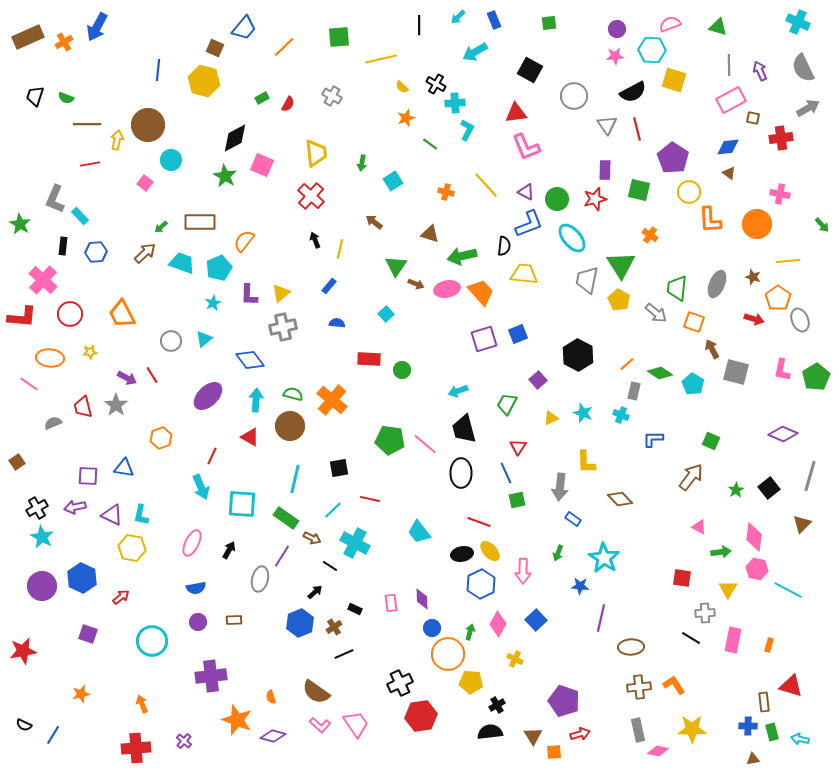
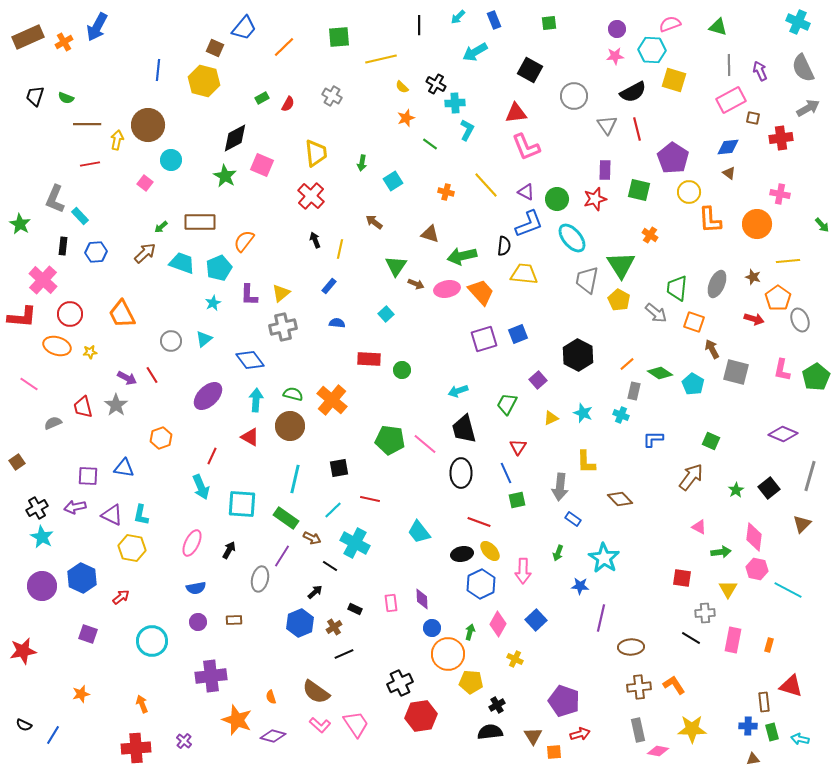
orange ellipse at (50, 358): moved 7 px right, 12 px up; rotated 12 degrees clockwise
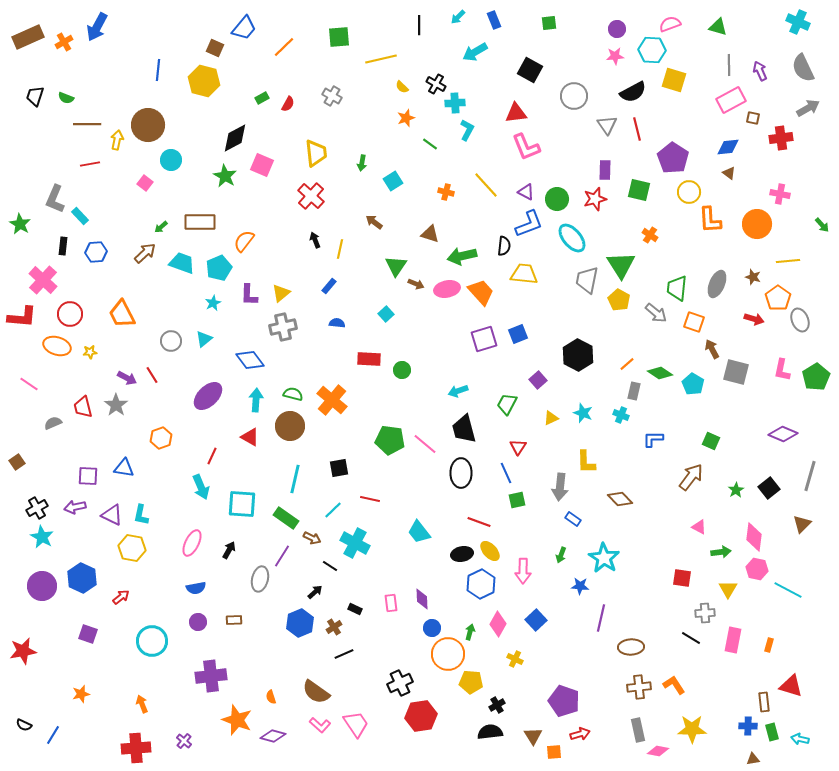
green arrow at (558, 553): moved 3 px right, 2 px down
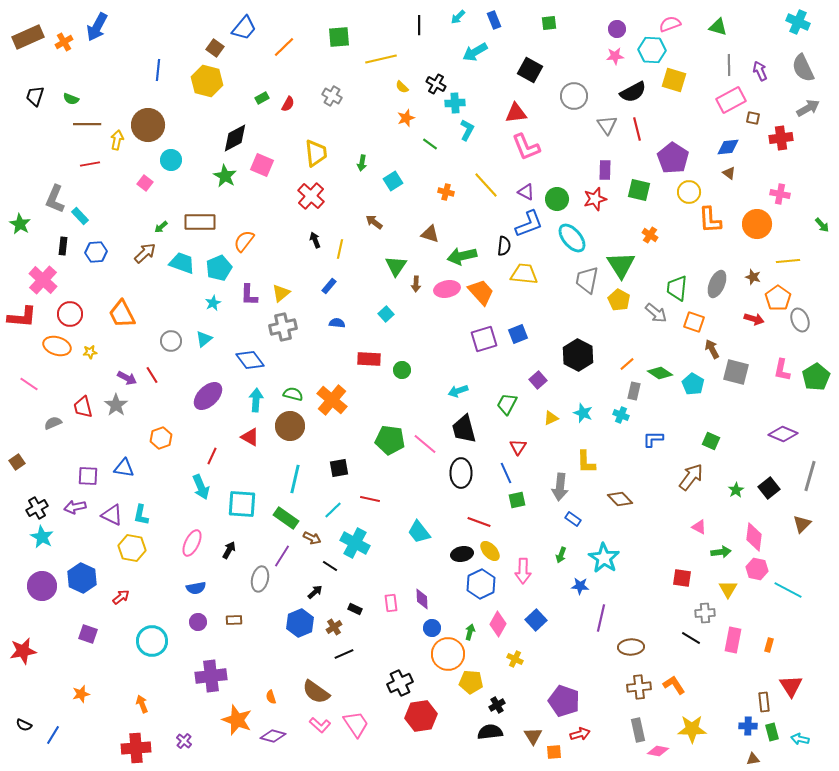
brown square at (215, 48): rotated 12 degrees clockwise
yellow hexagon at (204, 81): moved 3 px right
green semicircle at (66, 98): moved 5 px right, 1 px down
brown arrow at (416, 284): rotated 70 degrees clockwise
red triangle at (791, 686): rotated 40 degrees clockwise
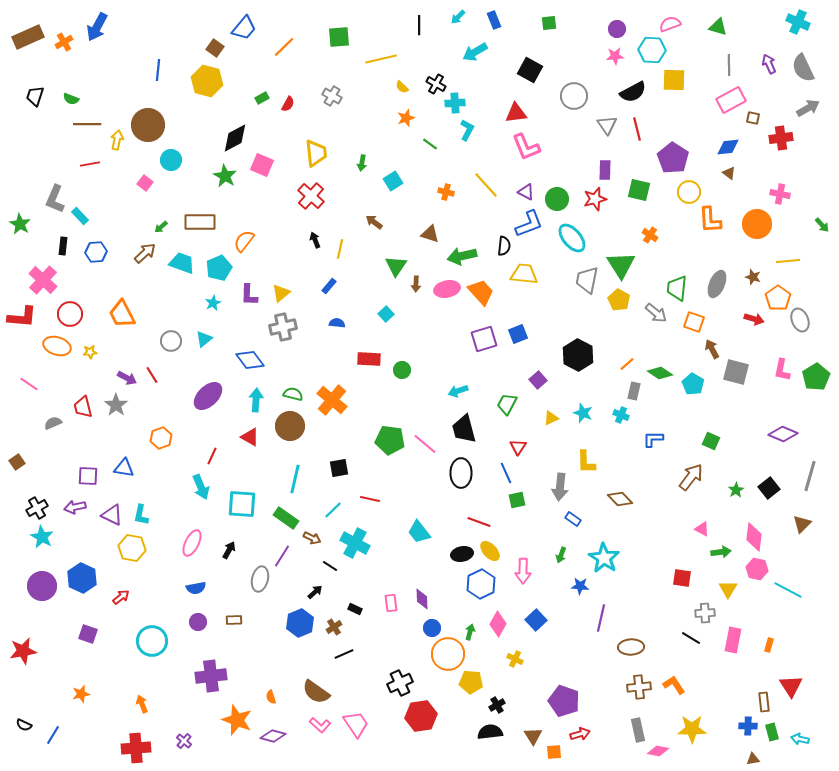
purple arrow at (760, 71): moved 9 px right, 7 px up
yellow square at (674, 80): rotated 15 degrees counterclockwise
pink triangle at (699, 527): moved 3 px right, 2 px down
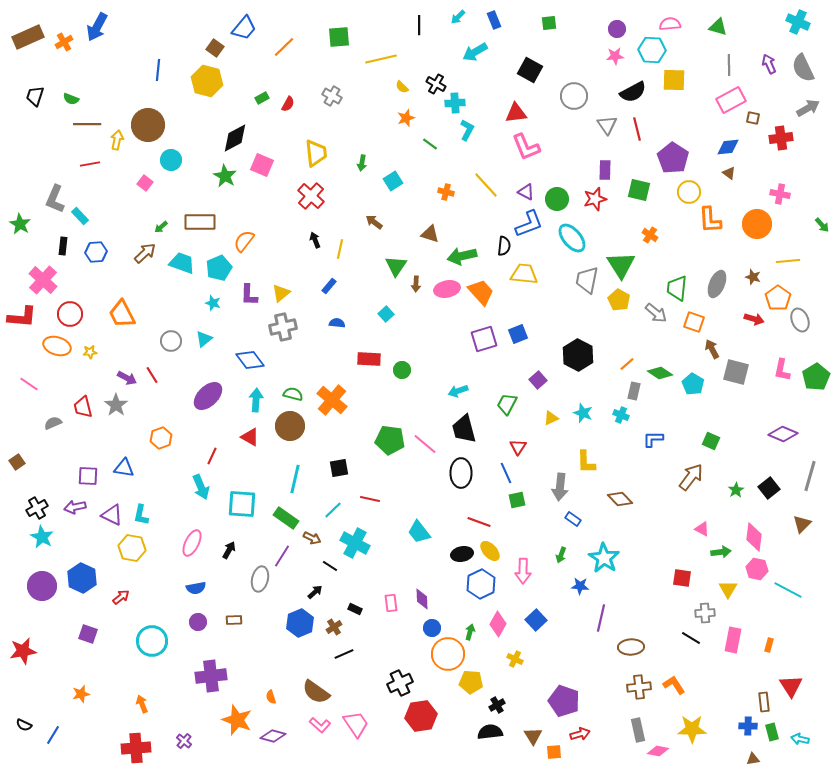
pink semicircle at (670, 24): rotated 15 degrees clockwise
cyan star at (213, 303): rotated 28 degrees counterclockwise
